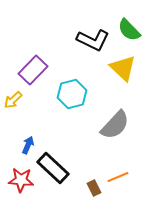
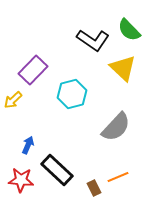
black L-shape: rotated 8 degrees clockwise
gray semicircle: moved 1 px right, 2 px down
black rectangle: moved 4 px right, 2 px down
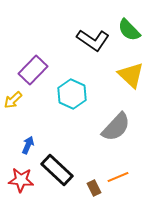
yellow triangle: moved 8 px right, 7 px down
cyan hexagon: rotated 20 degrees counterclockwise
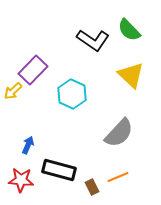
yellow arrow: moved 9 px up
gray semicircle: moved 3 px right, 6 px down
black rectangle: moved 2 px right; rotated 28 degrees counterclockwise
brown rectangle: moved 2 px left, 1 px up
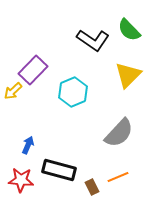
yellow triangle: moved 3 px left; rotated 32 degrees clockwise
cyan hexagon: moved 1 px right, 2 px up; rotated 12 degrees clockwise
